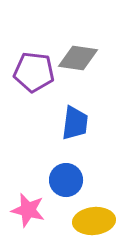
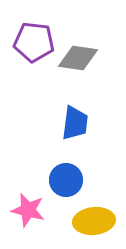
purple pentagon: moved 30 px up
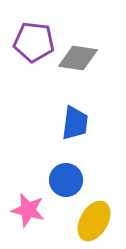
yellow ellipse: rotated 54 degrees counterclockwise
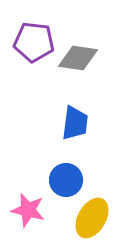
yellow ellipse: moved 2 px left, 3 px up
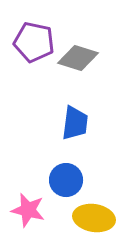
purple pentagon: rotated 6 degrees clockwise
gray diamond: rotated 9 degrees clockwise
yellow ellipse: moved 2 px right; rotated 69 degrees clockwise
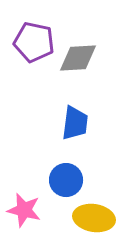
gray diamond: rotated 21 degrees counterclockwise
pink star: moved 4 px left
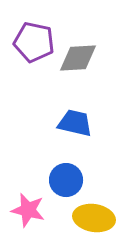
blue trapezoid: rotated 84 degrees counterclockwise
pink star: moved 4 px right
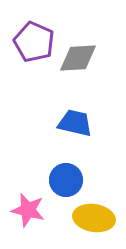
purple pentagon: rotated 12 degrees clockwise
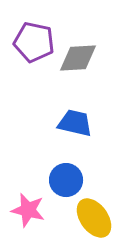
purple pentagon: rotated 12 degrees counterclockwise
yellow ellipse: rotated 45 degrees clockwise
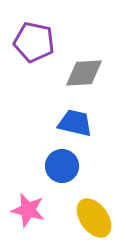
gray diamond: moved 6 px right, 15 px down
blue circle: moved 4 px left, 14 px up
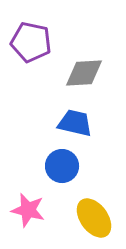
purple pentagon: moved 3 px left
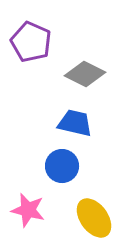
purple pentagon: rotated 12 degrees clockwise
gray diamond: moved 1 px right, 1 px down; rotated 30 degrees clockwise
